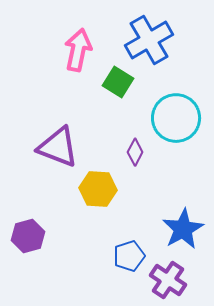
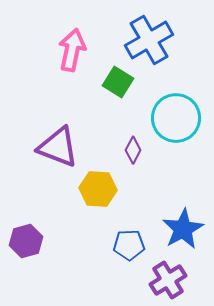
pink arrow: moved 6 px left
purple diamond: moved 2 px left, 2 px up
purple hexagon: moved 2 px left, 5 px down
blue pentagon: moved 11 px up; rotated 16 degrees clockwise
purple cross: rotated 24 degrees clockwise
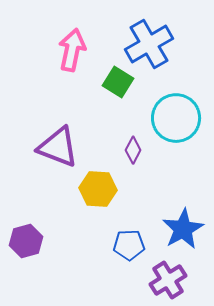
blue cross: moved 4 px down
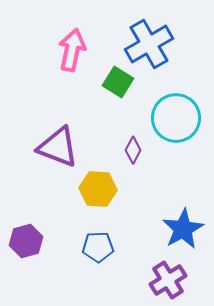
blue pentagon: moved 31 px left, 2 px down
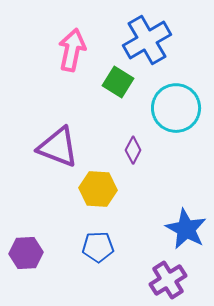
blue cross: moved 2 px left, 4 px up
cyan circle: moved 10 px up
blue star: moved 3 px right; rotated 15 degrees counterclockwise
purple hexagon: moved 12 px down; rotated 12 degrees clockwise
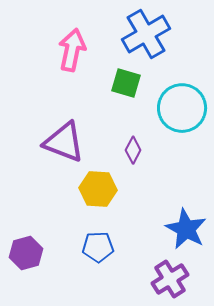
blue cross: moved 1 px left, 6 px up
green square: moved 8 px right, 1 px down; rotated 16 degrees counterclockwise
cyan circle: moved 6 px right
purple triangle: moved 6 px right, 5 px up
purple hexagon: rotated 12 degrees counterclockwise
purple cross: moved 2 px right, 1 px up
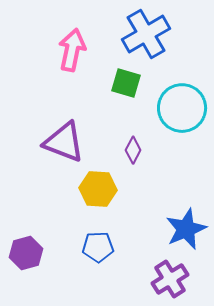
blue star: rotated 21 degrees clockwise
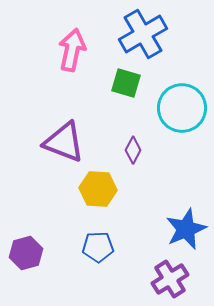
blue cross: moved 3 px left
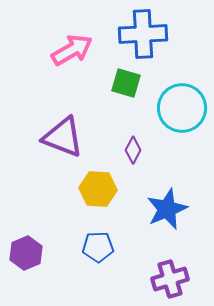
blue cross: rotated 27 degrees clockwise
pink arrow: rotated 48 degrees clockwise
purple triangle: moved 1 px left, 5 px up
blue star: moved 19 px left, 20 px up
purple hexagon: rotated 8 degrees counterclockwise
purple cross: rotated 15 degrees clockwise
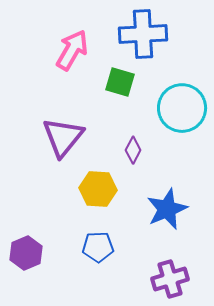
pink arrow: rotated 30 degrees counterclockwise
green square: moved 6 px left, 1 px up
purple triangle: rotated 48 degrees clockwise
